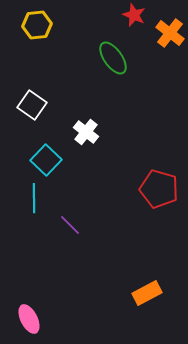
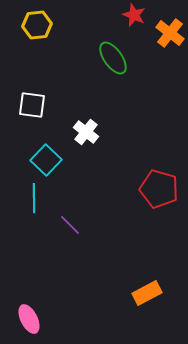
white square: rotated 28 degrees counterclockwise
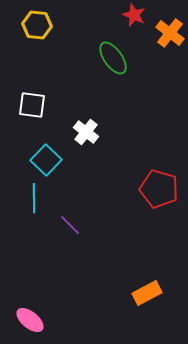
yellow hexagon: rotated 12 degrees clockwise
pink ellipse: moved 1 px right, 1 px down; rotated 24 degrees counterclockwise
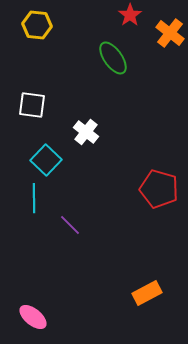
red star: moved 4 px left; rotated 15 degrees clockwise
pink ellipse: moved 3 px right, 3 px up
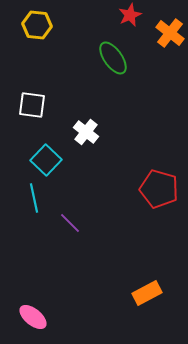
red star: rotated 10 degrees clockwise
cyan line: rotated 12 degrees counterclockwise
purple line: moved 2 px up
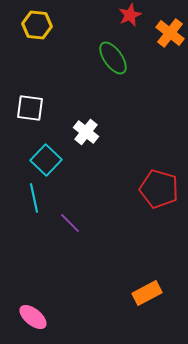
white square: moved 2 px left, 3 px down
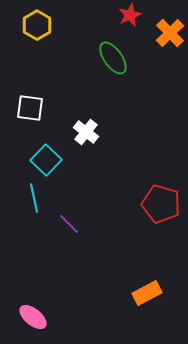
yellow hexagon: rotated 24 degrees clockwise
orange cross: rotated 8 degrees clockwise
red pentagon: moved 2 px right, 15 px down
purple line: moved 1 px left, 1 px down
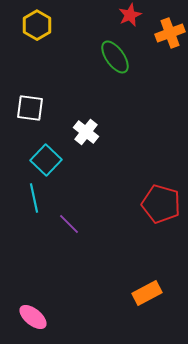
orange cross: rotated 24 degrees clockwise
green ellipse: moved 2 px right, 1 px up
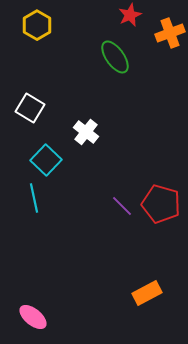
white square: rotated 24 degrees clockwise
purple line: moved 53 px right, 18 px up
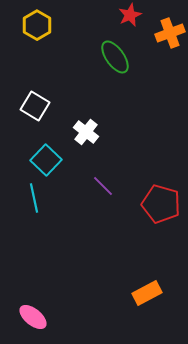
white square: moved 5 px right, 2 px up
purple line: moved 19 px left, 20 px up
